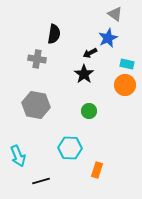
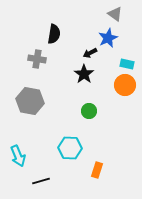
gray hexagon: moved 6 px left, 4 px up
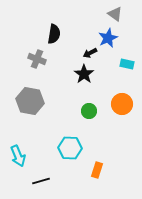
gray cross: rotated 12 degrees clockwise
orange circle: moved 3 px left, 19 px down
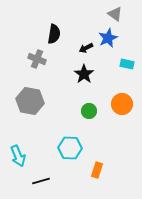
black arrow: moved 4 px left, 5 px up
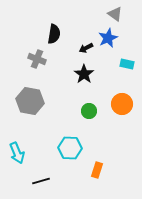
cyan arrow: moved 1 px left, 3 px up
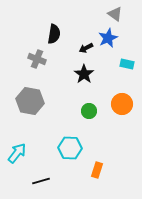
cyan arrow: rotated 120 degrees counterclockwise
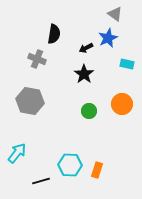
cyan hexagon: moved 17 px down
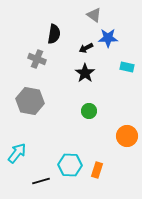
gray triangle: moved 21 px left, 1 px down
blue star: rotated 24 degrees clockwise
cyan rectangle: moved 3 px down
black star: moved 1 px right, 1 px up
orange circle: moved 5 px right, 32 px down
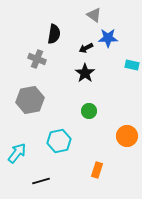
cyan rectangle: moved 5 px right, 2 px up
gray hexagon: moved 1 px up; rotated 20 degrees counterclockwise
cyan hexagon: moved 11 px left, 24 px up; rotated 15 degrees counterclockwise
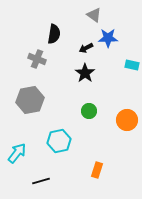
orange circle: moved 16 px up
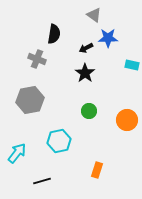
black line: moved 1 px right
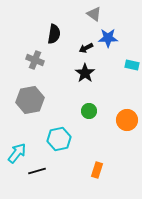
gray triangle: moved 1 px up
gray cross: moved 2 px left, 1 px down
cyan hexagon: moved 2 px up
black line: moved 5 px left, 10 px up
